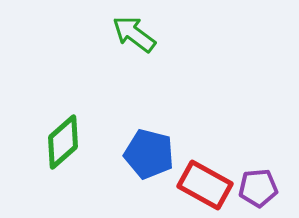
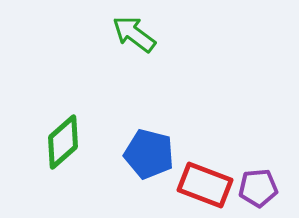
red rectangle: rotated 8 degrees counterclockwise
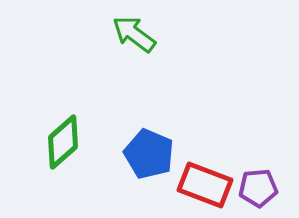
blue pentagon: rotated 9 degrees clockwise
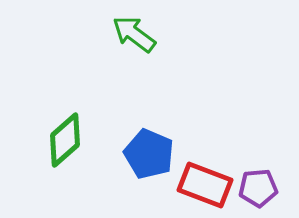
green diamond: moved 2 px right, 2 px up
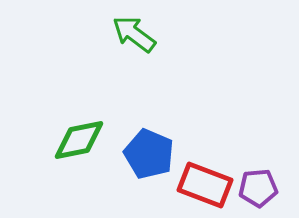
green diamond: moved 14 px right; rotated 30 degrees clockwise
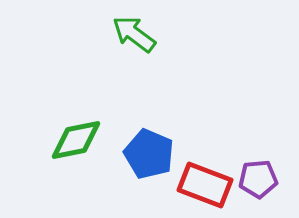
green diamond: moved 3 px left
purple pentagon: moved 9 px up
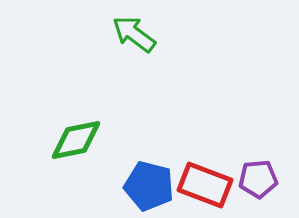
blue pentagon: moved 32 px down; rotated 9 degrees counterclockwise
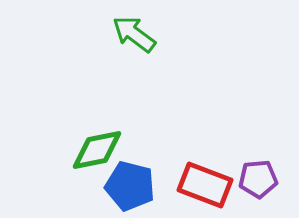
green diamond: moved 21 px right, 10 px down
blue pentagon: moved 19 px left
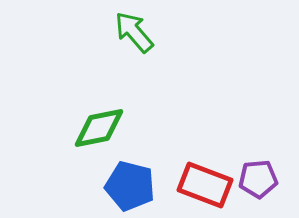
green arrow: moved 2 px up; rotated 12 degrees clockwise
green diamond: moved 2 px right, 22 px up
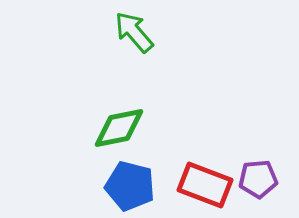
green diamond: moved 20 px right
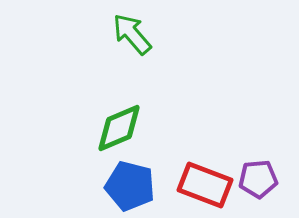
green arrow: moved 2 px left, 2 px down
green diamond: rotated 12 degrees counterclockwise
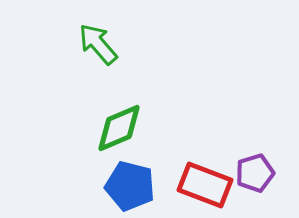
green arrow: moved 34 px left, 10 px down
purple pentagon: moved 3 px left, 6 px up; rotated 12 degrees counterclockwise
